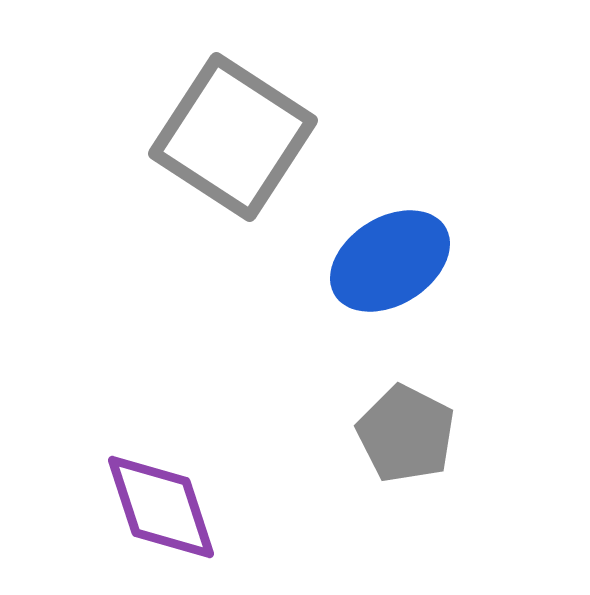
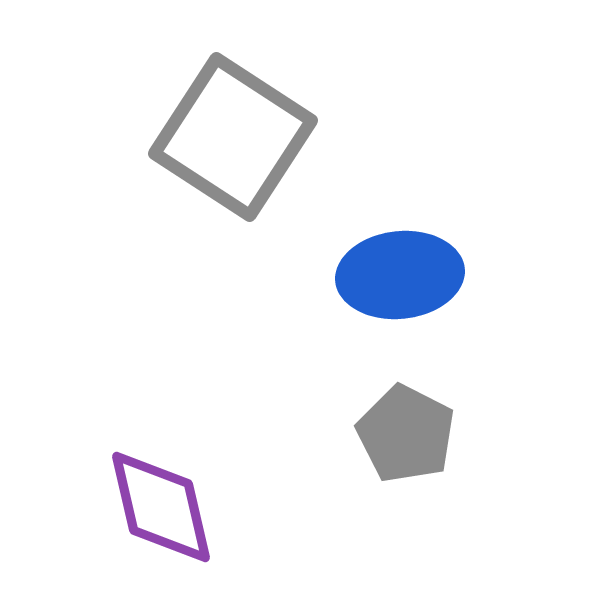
blue ellipse: moved 10 px right, 14 px down; rotated 26 degrees clockwise
purple diamond: rotated 5 degrees clockwise
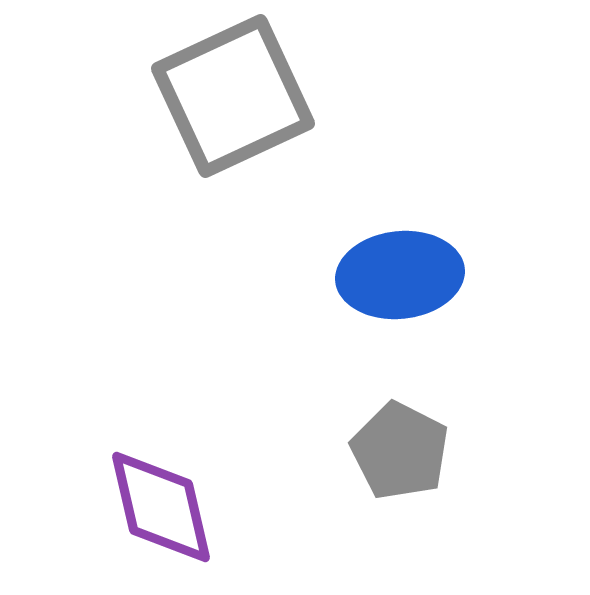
gray square: moved 41 px up; rotated 32 degrees clockwise
gray pentagon: moved 6 px left, 17 px down
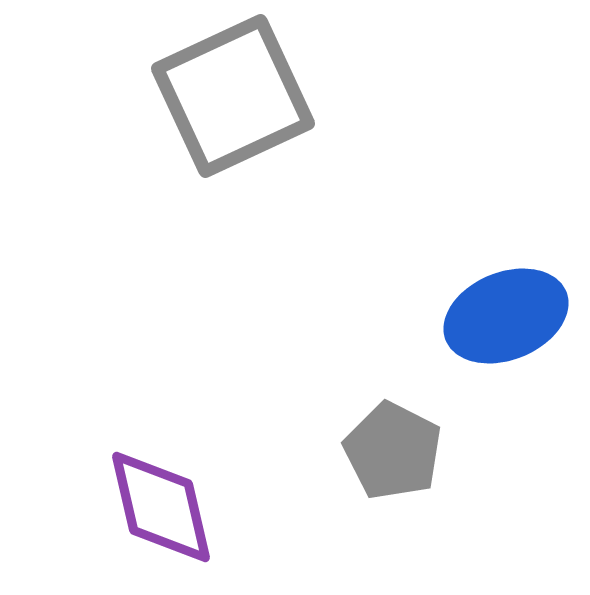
blue ellipse: moved 106 px right, 41 px down; rotated 16 degrees counterclockwise
gray pentagon: moved 7 px left
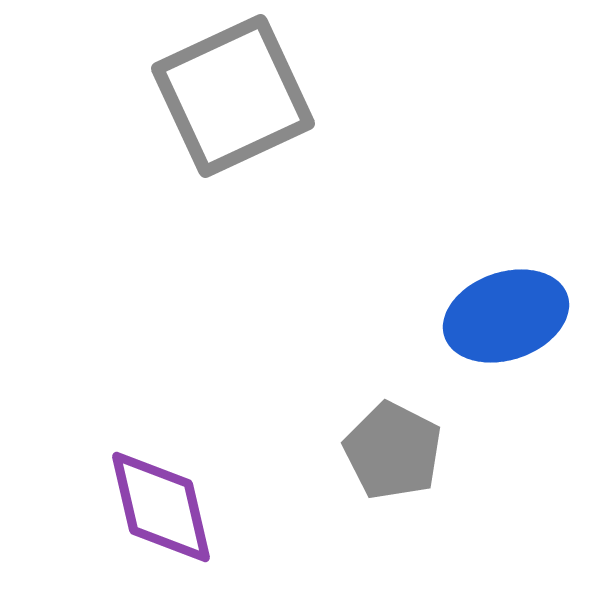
blue ellipse: rotated 3 degrees clockwise
